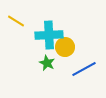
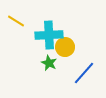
green star: moved 2 px right
blue line: moved 4 px down; rotated 20 degrees counterclockwise
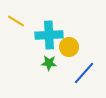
yellow circle: moved 4 px right
green star: rotated 21 degrees counterclockwise
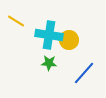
cyan cross: rotated 12 degrees clockwise
yellow circle: moved 7 px up
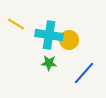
yellow line: moved 3 px down
